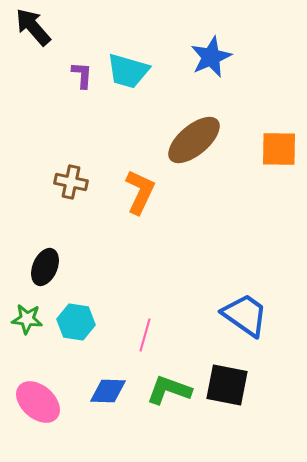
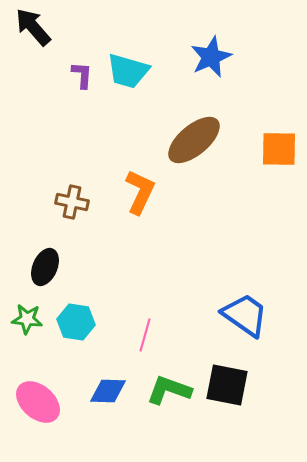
brown cross: moved 1 px right, 20 px down
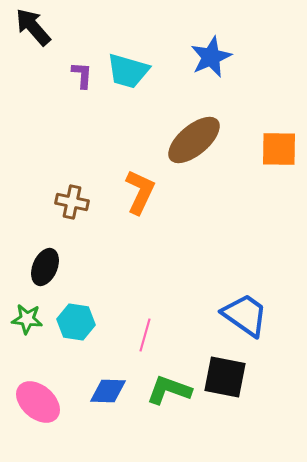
black square: moved 2 px left, 8 px up
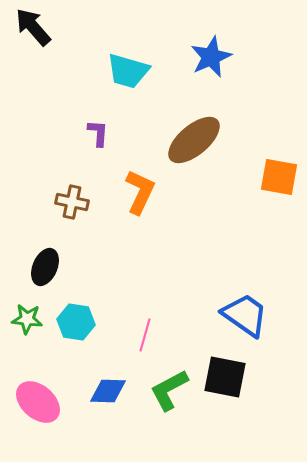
purple L-shape: moved 16 px right, 58 px down
orange square: moved 28 px down; rotated 9 degrees clockwise
green L-shape: rotated 48 degrees counterclockwise
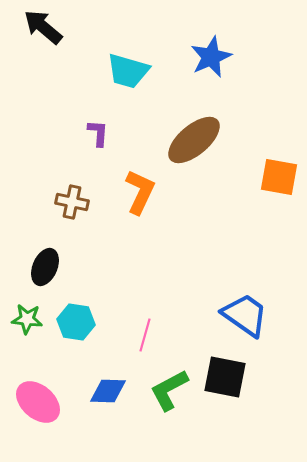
black arrow: moved 10 px right; rotated 9 degrees counterclockwise
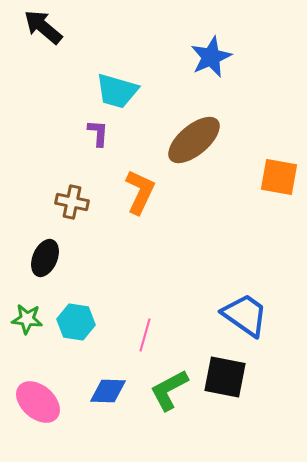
cyan trapezoid: moved 11 px left, 20 px down
black ellipse: moved 9 px up
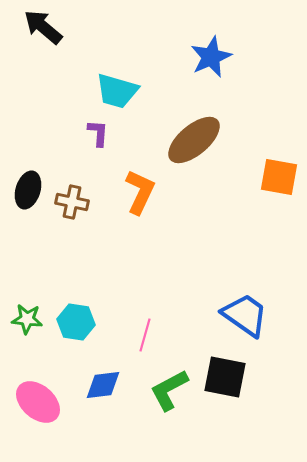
black ellipse: moved 17 px left, 68 px up; rotated 6 degrees counterclockwise
blue diamond: moved 5 px left, 6 px up; rotated 9 degrees counterclockwise
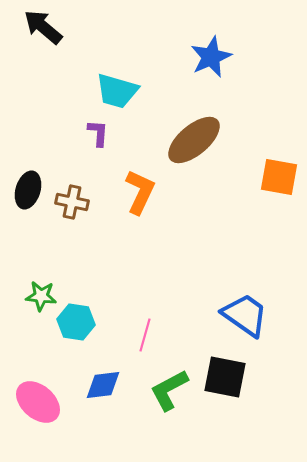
green star: moved 14 px right, 23 px up
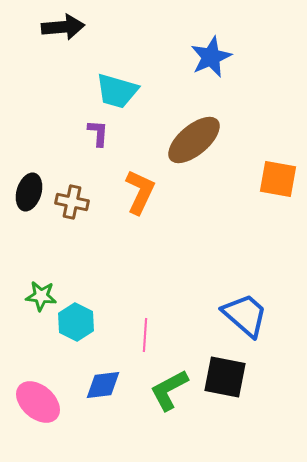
black arrow: moved 20 px right; rotated 135 degrees clockwise
orange square: moved 1 px left, 2 px down
black ellipse: moved 1 px right, 2 px down
blue trapezoid: rotated 6 degrees clockwise
cyan hexagon: rotated 18 degrees clockwise
pink line: rotated 12 degrees counterclockwise
